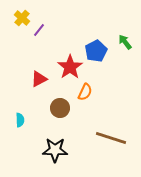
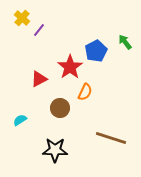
cyan semicircle: rotated 120 degrees counterclockwise
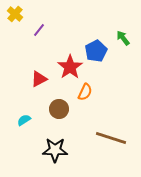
yellow cross: moved 7 px left, 4 px up
green arrow: moved 2 px left, 4 px up
brown circle: moved 1 px left, 1 px down
cyan semicircle: moved 4 px right
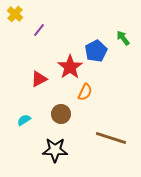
brown circle: moved 2 px right, 5 px down
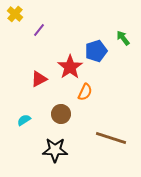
blue pentagon: rotated 10 degrees clockwise
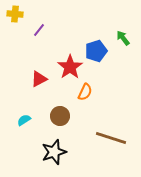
yellow cross: rotated 35 degrees counterclockwise
brown circle: moved 1 px left, 2 px down
black star: moved 1 px left, 2 px down; rotated 20 degrees counterclockwise
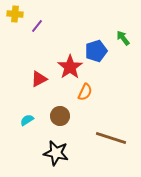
purple line: moved 2 px left, 4 px up
cyan semicircle: moved 3 px right
black star: moved 2 px right, 1 px down; rotated 30 degrees clockwise
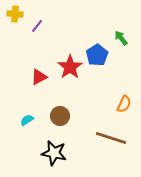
green arrow: moved 2 px left
blue pentagon: moved 1 px right, 4 px down; rotated 15 degrees counterclockwise
red triangle: moved 2 px up
orange semicircle: moved 39 px right, 12 px down
black star: moved 2 px left
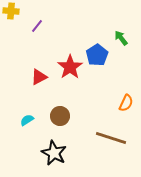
yellow cross: moved 4 px left, 3 px up
orange semicircle: moved 2 px right, 1 px up
black star: rotated 15 degrees clockwise
